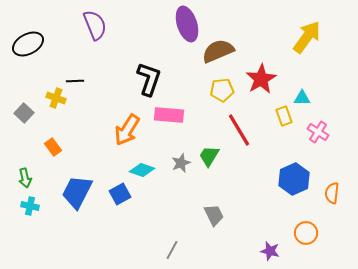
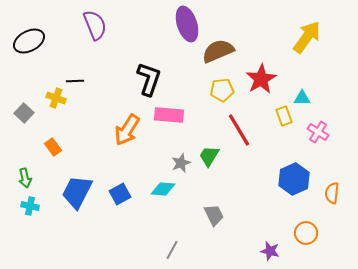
black ellipse: moved 1 px right, 3 px up
cyan diamond: moved 21 px right, 19 px down; rotated 15 degrees counterclockwise
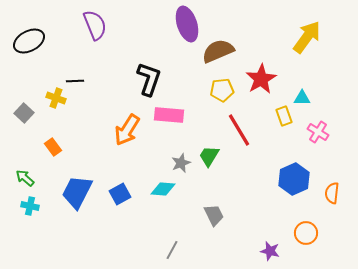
green arrow: rotated 144 degrees clockwise
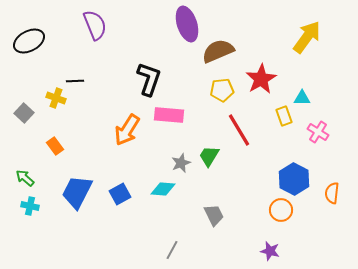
orange rectangle: moved 2 px right, 1 px up
blue hexagon: rotated 8 degrees counterclockwise
orange circle: moved 25 px left, 23 px up
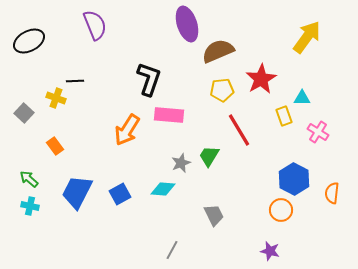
green arrow: moved 4 px right, 1 px down
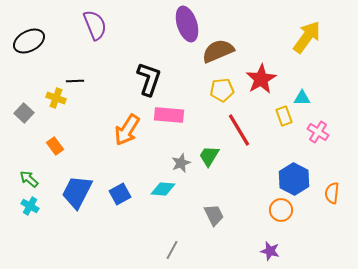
cyan cross: rotated 18 degrees clockwise
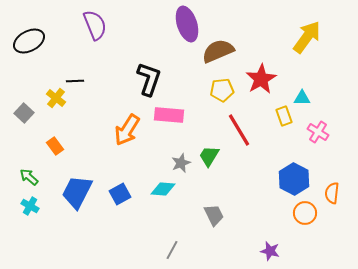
yellow cross: rotated 18 degrees clockwise
green arrow: moved 2 px up
orange circle: moved 24 px right, 3 px down
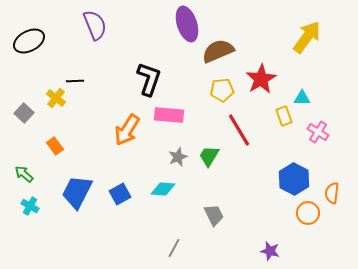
gray star: moved 3 px left, 6 px up
green arrow: moved 5 px left, 3 px up
orange circle: moved 3 px right
gray line: moved 2 px right, 2 px up
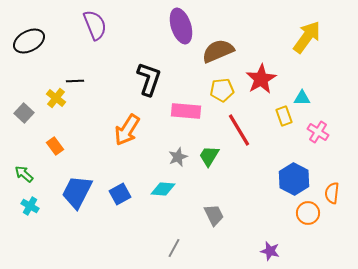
purple ellipse: moved 6 px left, 2 px down
pink rectangle: moved 17 px right, 4 px up
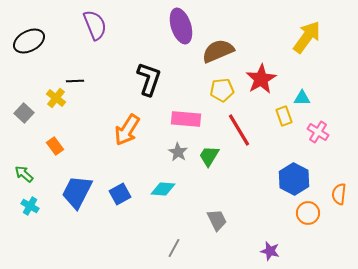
pink rectangle: moved 8 px down
gray star: moved 5 px up; rotated 18 degrees counterclockwise
orange semicircle: moved 7 px right, 1 px down
gray trapezoid: moved 3 px right, 5 px down
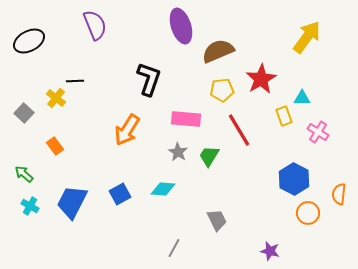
blue trapezoid: moved 5 px left, 10 px down
